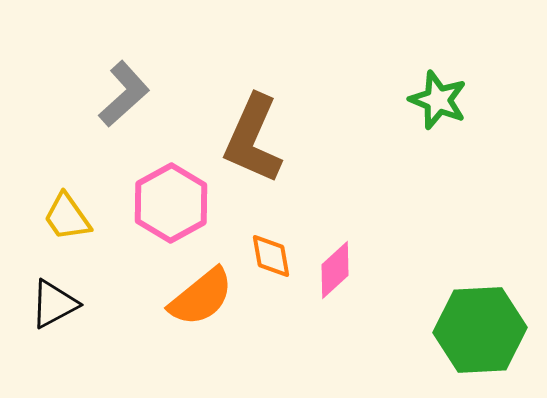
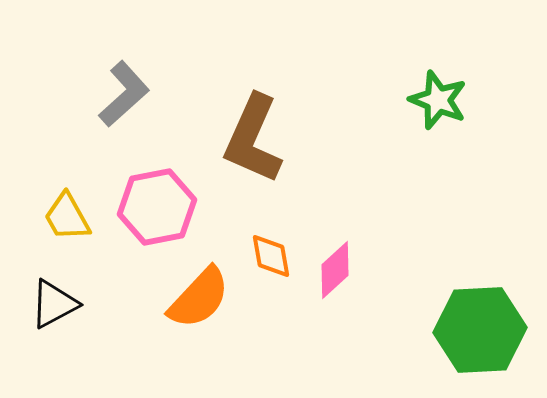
pink hexagon: moved 14 px left, 4 px down; rotated 18 degrees clockwise
yellow trapezoid: rotated 6 degrees clockwise
orange semicircle: moved 2 px left, 1 px down; rotated 8 degrees counterclockwise
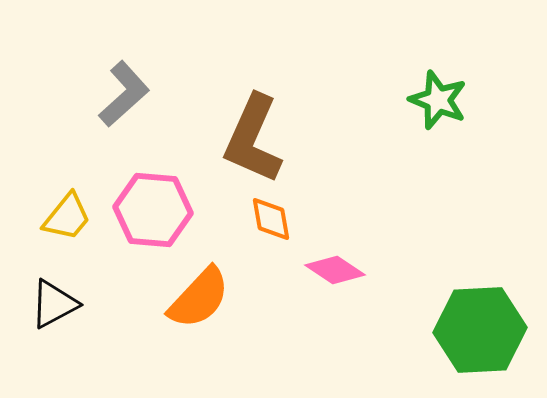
pink hexagon: moved 4 px left, 3 px down; rotated 16 degrees clockwise
yellow trapezoid: rotated 112 degrees counterclockwise
orange diamond: moved 37 px up
pink diamond: rotated 76 degrees clockwise
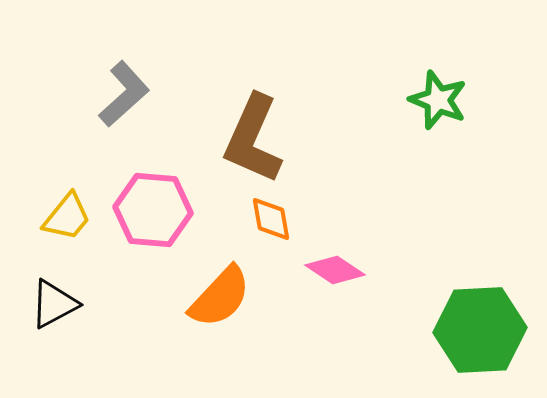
orange semicircle: moved 21 px right, 1 px up
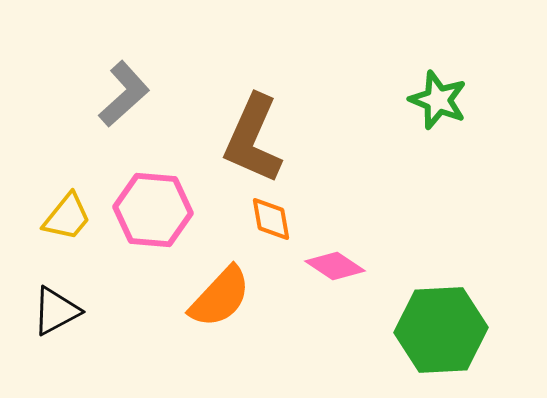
pink diamond: moved 4 px up
black triangle: moved 2 px right, 7 px down
green hexagon: moved 39 px left
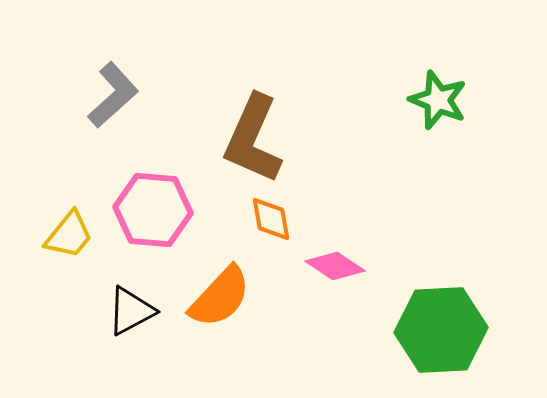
gray L-shape: moved 11 px left, 1 px down
yellow trapezoid: moved 2 px right, 18 px down
black triangle: moved 75 px right
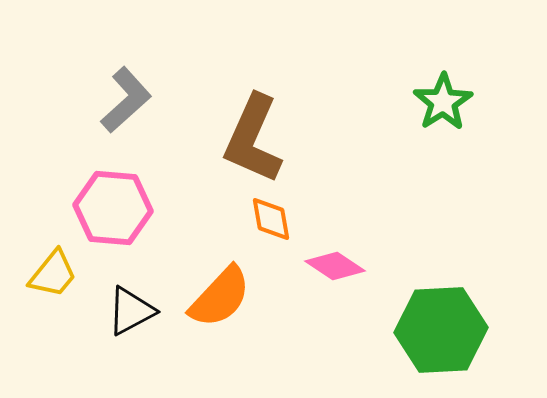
gray L-shape: moved 13 px right, 5 px down
green star: moved 5 px right, 2 px down; rotated 18 degrees clockwise
pink hexagon: moved 40 px left, 2 px up
yellow trapezoid: moved 16 px left, 39 px down
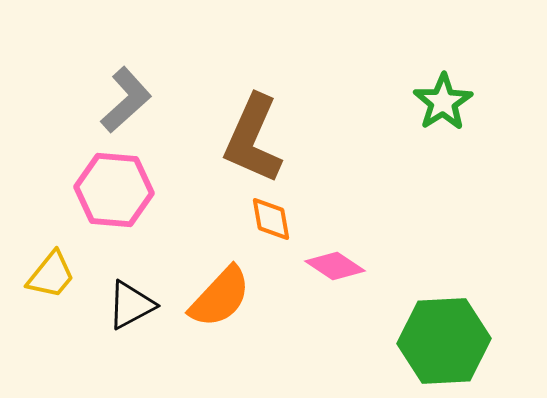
pink hexagon: moved 1 px right, 18 px up
yellow trapezoid: moved 2 px left, 1 px down
black triangle: moved 6 px up
green hexagon: moved 3 px right, 11 px down
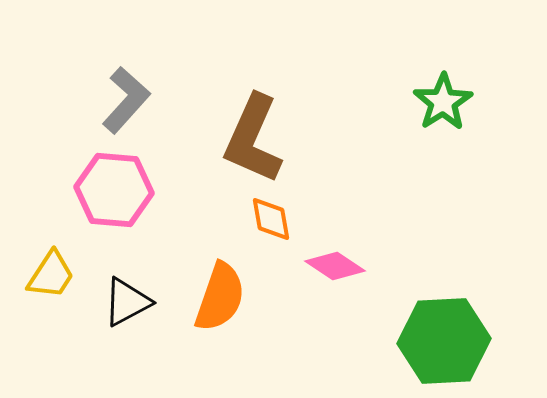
gray L-shape: rotated 6 degrees counterclockwise
yellow trapezoid: rotated 6 degrees counterclockwise
orange semicircle: rotated 24 degrees counterclockwise
black triangle: moved 4 px left, 3 px up
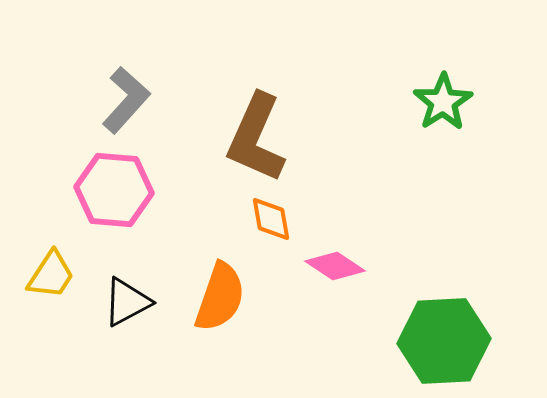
brown L-shape: moved 3 px right, 1 px up
